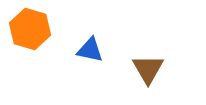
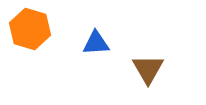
blue triangle: moved 6 px right, 7 px up; rotated 16 degrees counterclockwise
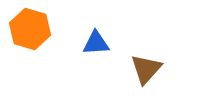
brown triangle: moved 2 px left; rotated 12 degrees clockwise
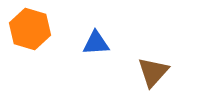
brown triangle: moved 7 px right, 3 px down
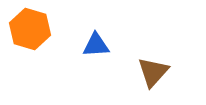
blue triangle: moved 2 px down
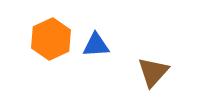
orange hexagon: moved 21 px right, 10 px down; rotated 18 degrees clockwise
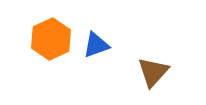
blue triangle: rotated 16 degrees counterclockwise
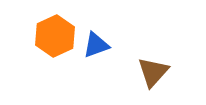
orange hexagon: moved 4 px right, 3 px up
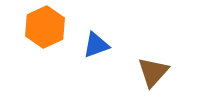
orange hexagon: moved 10 px left, 9 px up
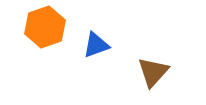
orange hexagon: rotated 6 degrees clockwise
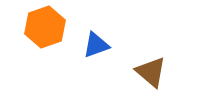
brown triangle: moved 2 px left; rotated 32 degrees counterclockwise
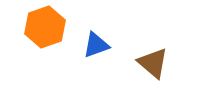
brown triangle: moved 2 px right, 9 px up
